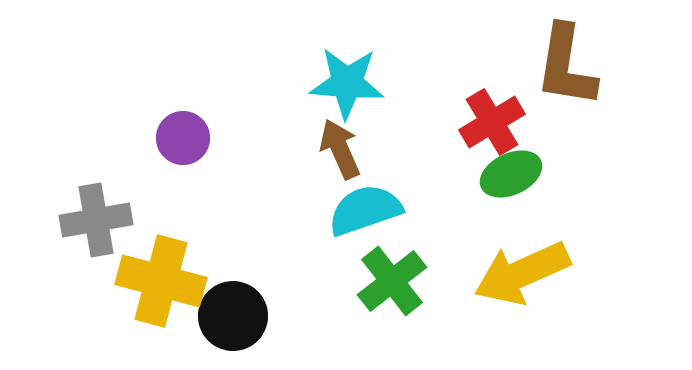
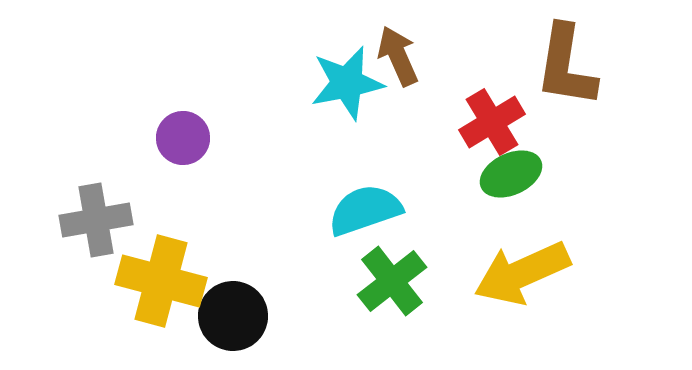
cyan star: rotated 16 degrees counterclockwise
brown arrow: moved 58 px right, 93 px up
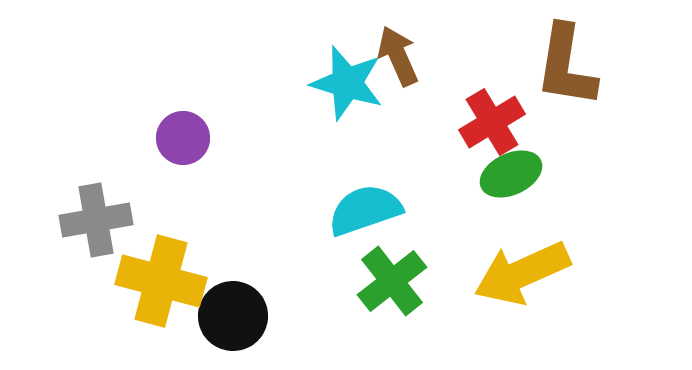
cyan star: rotated 28 degrees clockwise
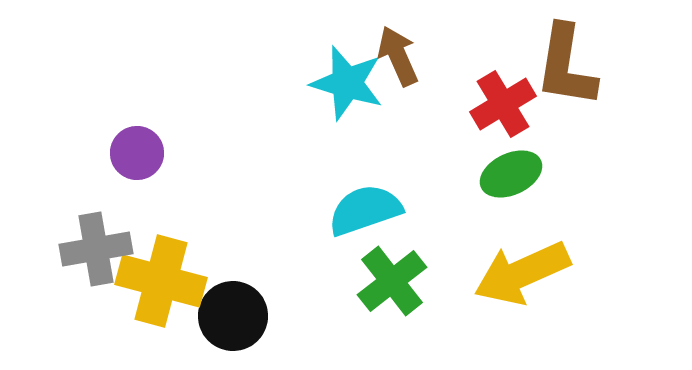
red cross: moved 11 px right, 18 px up
purple circle: moved 46 px left, 15 px down
gray cross: moved 29 px down
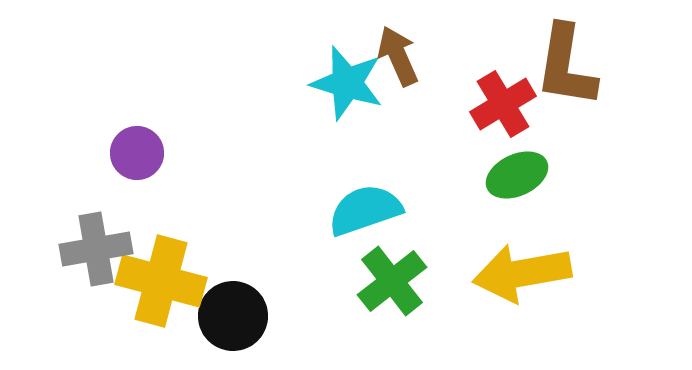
green ellipse: moved 6 px right, 1 px down
yellow arrow: rotated 14 degrees clockwise
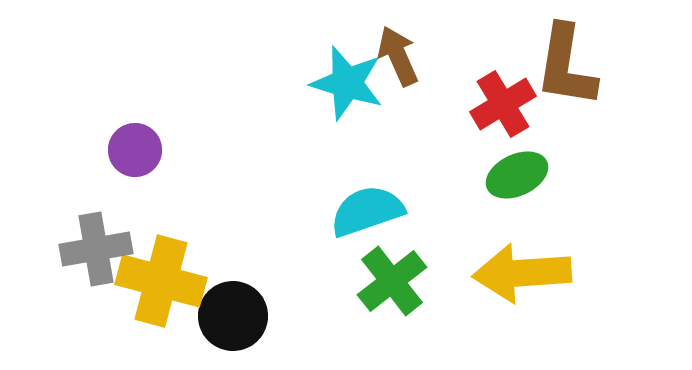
purple circle: moved 2 px left, 3 px up
cyan semicircle: moved 2 px right, 1 px down
yellow arrow: rotated 6 degrees clockwise
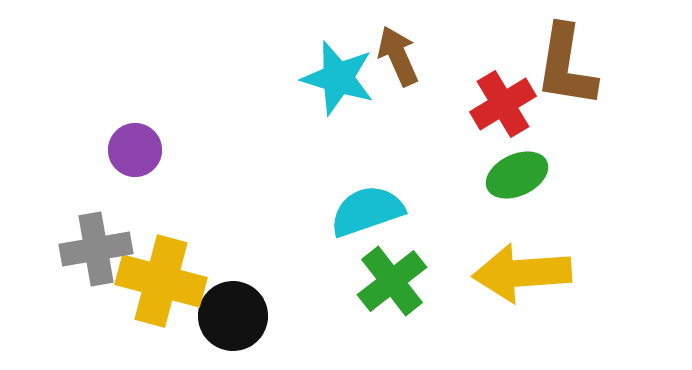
cyan star: moved 9 px left, 5 px up
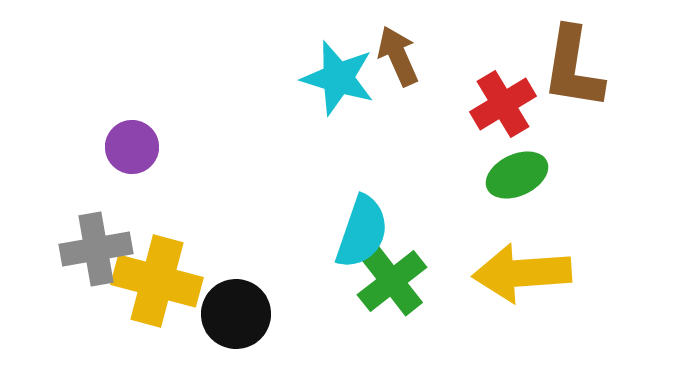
brown L-shape: moved 7 px right, 2 px down
purple circle: moved 3 px left, 3 px up
cyan semicircle: moved 5 px left, 21 px down; rotated 128 degrees clockwise
yellow cross: moved 4 px left
black circle: moved 3 px right, 2 px up
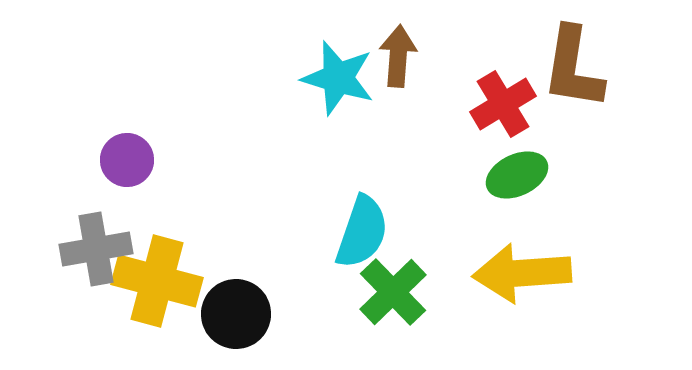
brown arrow: rotated 28 degrees clockwise
purple circle: moved 5 px left, 13 px down
green cross: moved 1 px right, 11 px down; rotated 6 degrees counterclockwise
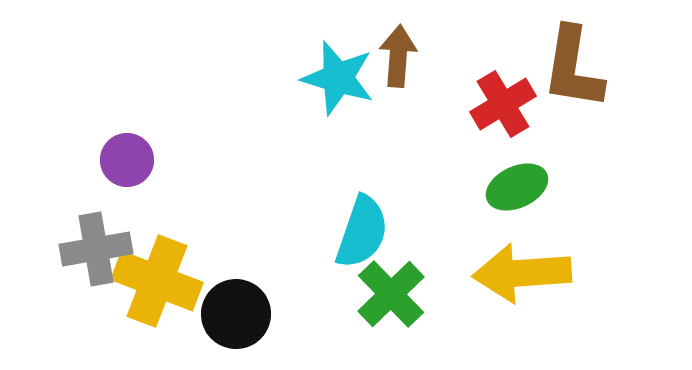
green ellipse: moved 12 px down
yellow cross: rotated 6 degrees clockwise
green cross: moved 2 px left, 2 px down
